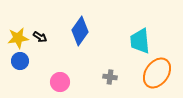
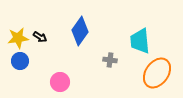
gray cross: moved 17 px up
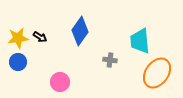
blue circle: moved 2 px left, 1 px down
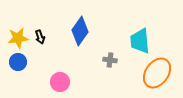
black arrow: rotated 40 degrees clockwise
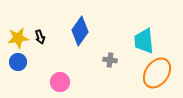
cyan trapezoid: moved 4 px right
